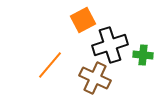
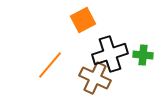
black cross: moved 9 px down
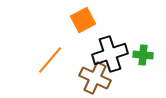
orange line: moved 5 px up
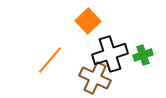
orange square: moved 5 px right, 1 px down; rotated 15 degrees counterclockwise
green cross: rotated 24 degrees counterclockwise
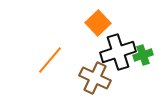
orange square: moved 10 px right, 2 px down
black cross: moved 8 px right, 2 px up
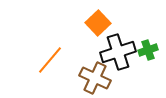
green cross: moved 5 px right, 5 px up
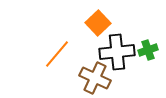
black cross: moved 1 px left; rotated 12 degrees clockwise
orange line: moved 7 px right, 6 px up
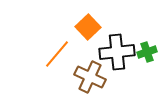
orange square: moved 10 px left, 4 px down
green cross: moved 1 px left, 2 px down
brown cross: moved 5 px left, 1 px up
